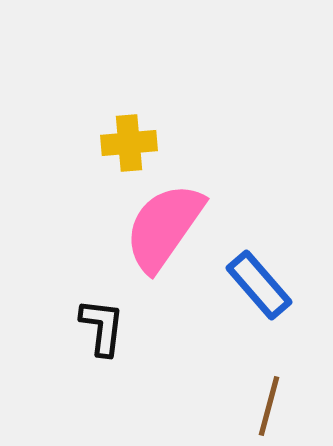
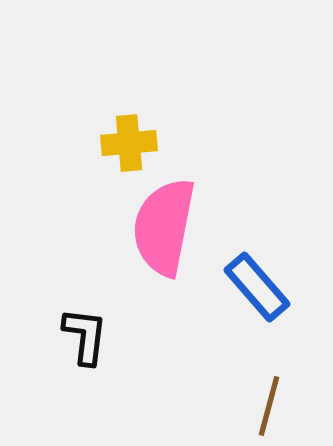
pink semicircle: rotated 24 degrees counterclockwise
blue rectangle: moved 2 px left, 2 px down
black L-shape: moved 17 px left, 9 px down
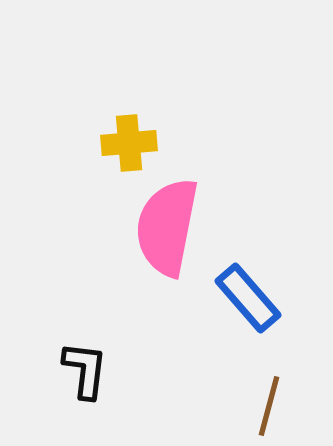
pink semicircle: moved 3 px right
blue rectangle: moved 9 px left, 11 px down
black L-shape: moved 34 px down
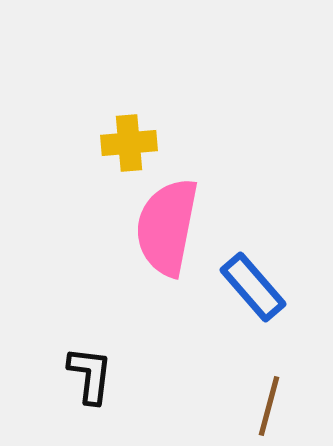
blue rectangle: moved 5 px right, 11 px up
black L-shape: moved 5 px right, 5 px down
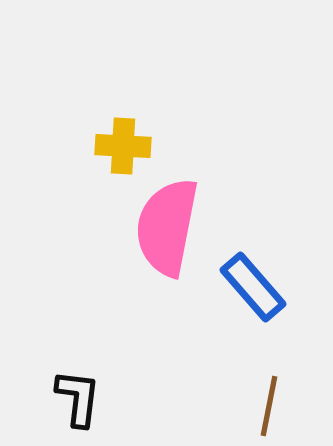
yellow cross: moved 6 px left, 3 px down; rotated 8 degrees clockwise
black L-shape: moved 12 px left, 23 px down
brown line: rotated 4 degrees counterclockwise
